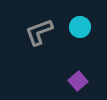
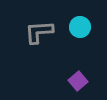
gray L-shape: rotated 16 degrees clockwise
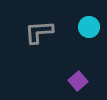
cyan circle: moved 9 px right
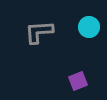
purple square: rotated 18 degrees clockwise
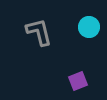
gray L-shape: rotated 80 degrees clockwise
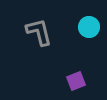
purple square: moved 2 px left
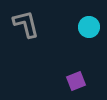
gray L-shape: moved 13 px left, 8 px up
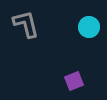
purple square: moved 2 px left
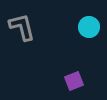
gray L-shape: moved 4 px left, 3 px down
